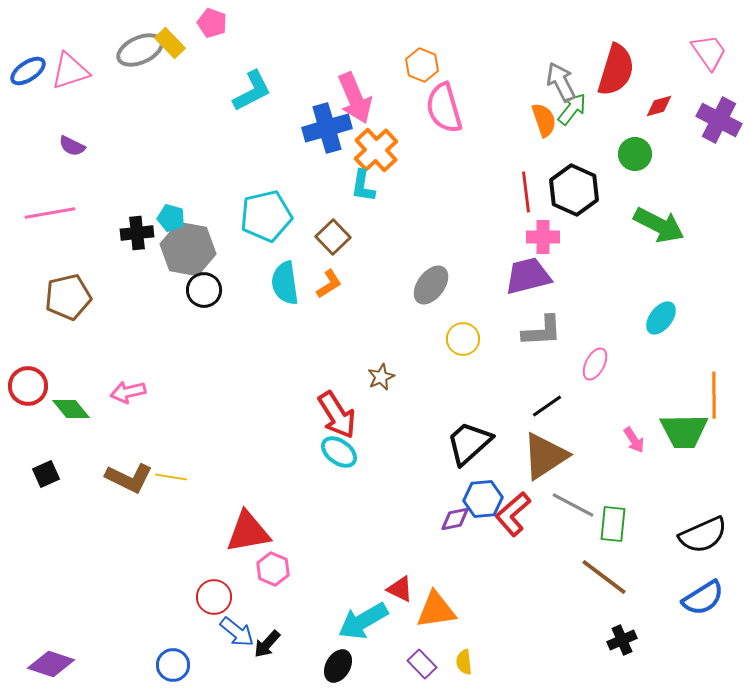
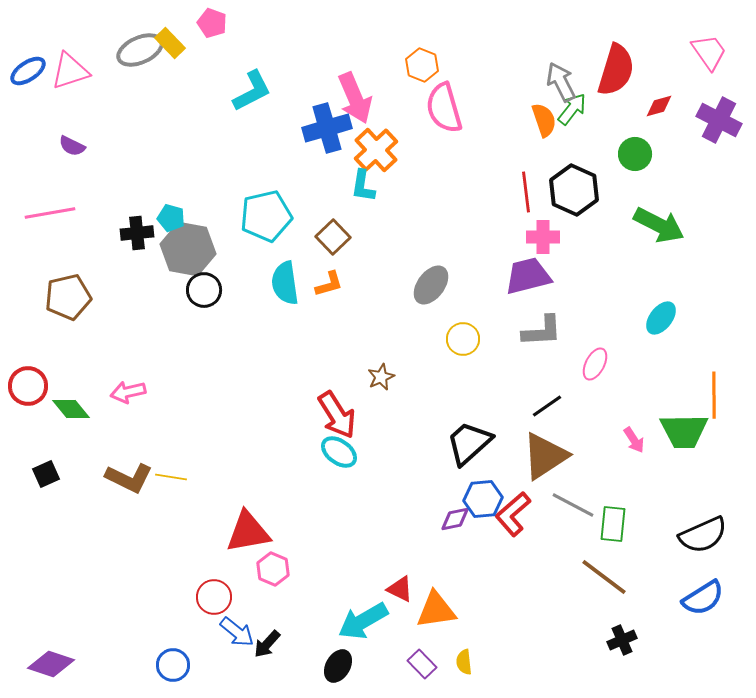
orange L-shape at (329, 284): rotated 16 degrees clockwise
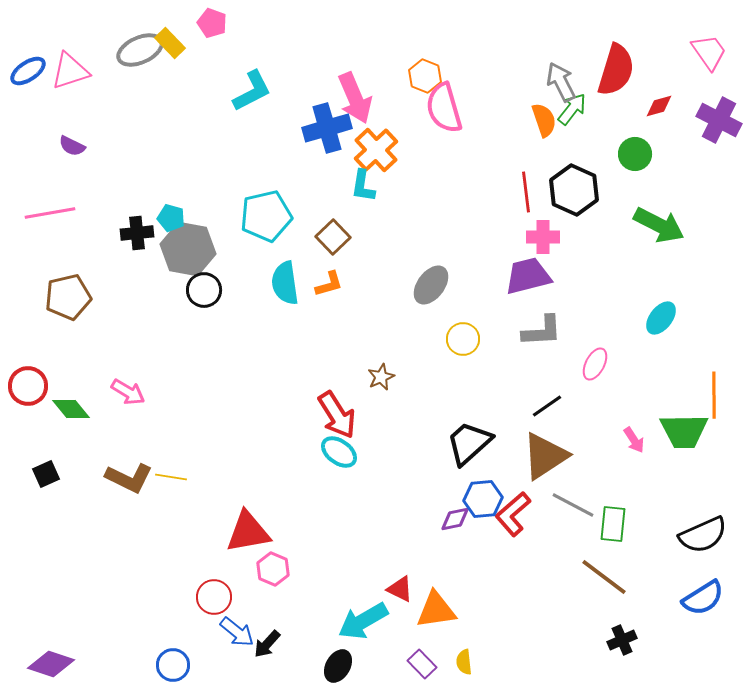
orange hexagon at (422, 65): moved 3 px right, 11 px down
pink arrow at (128, 392): rotated 136 degrees counterclockwise
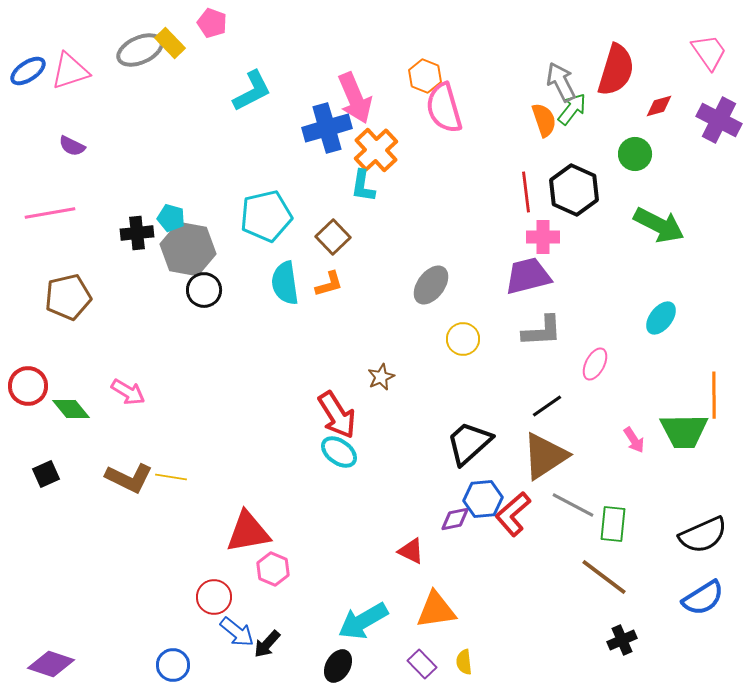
red triangle at (400, 589): moved 11 px right, 38 px up
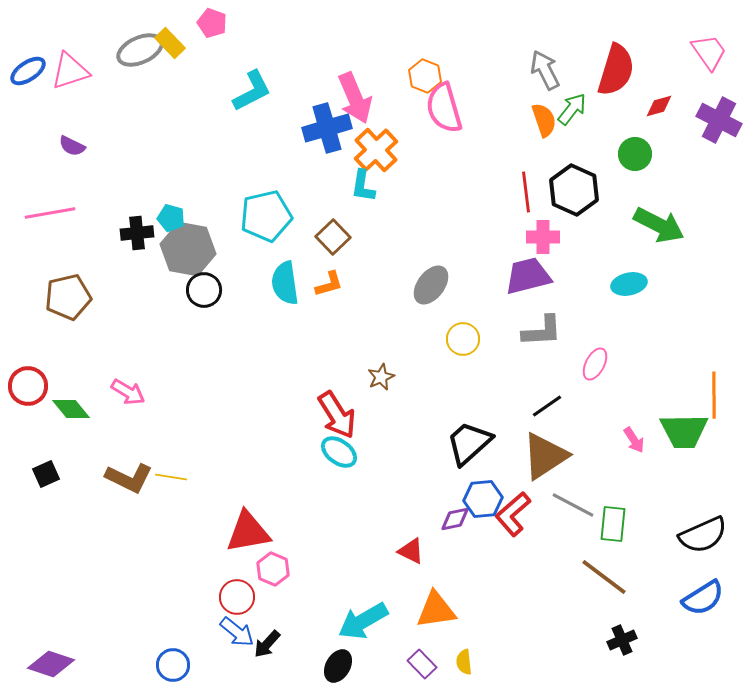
gray arrow at (561, 82): moved 16 px left, 12 px up
cyan ellipse at (661, 318): moved 32 px left, 34 px up; rotated 40 degrees clockwise
red circle at (214, 597): moved 23 px right
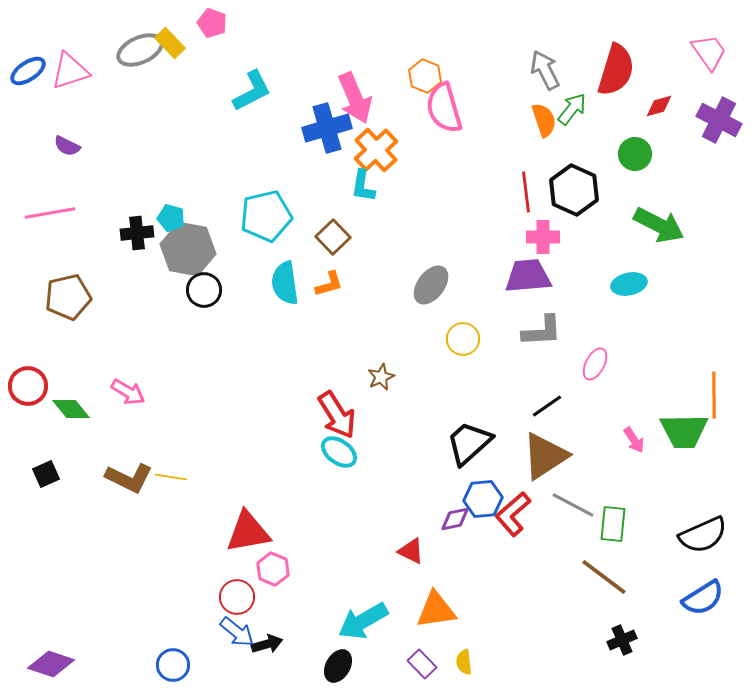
purple semicircle at (72, 146): moved 5 px left
purple trapezoid at (528, 276): rotated 9 degrees clockwise
black arrow at (267, 644): rotated 148 degrees counterclockwise
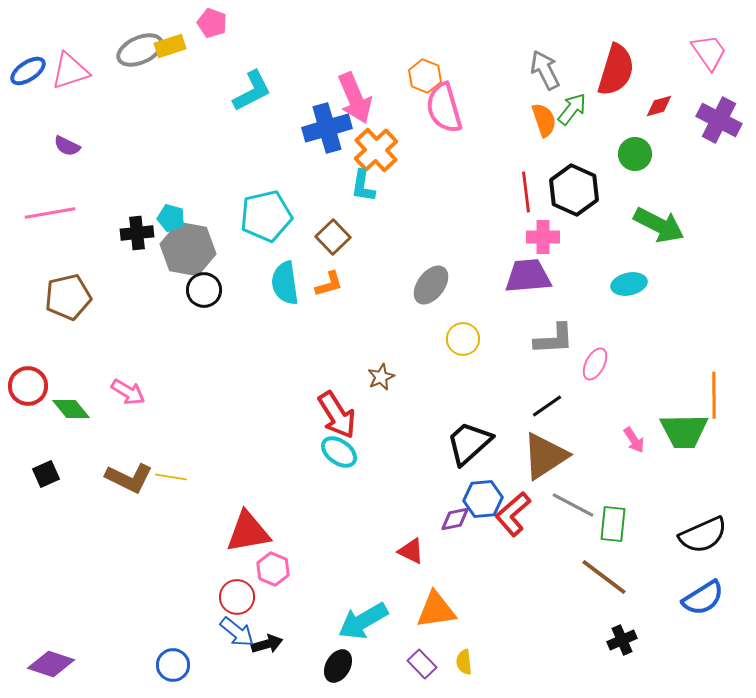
yellow rectangle at (170, 43): moved 3 px down; rotated 64 degrees counterclockwise
gray L-shape at (542, 331): moved 12 px right, 8 px down
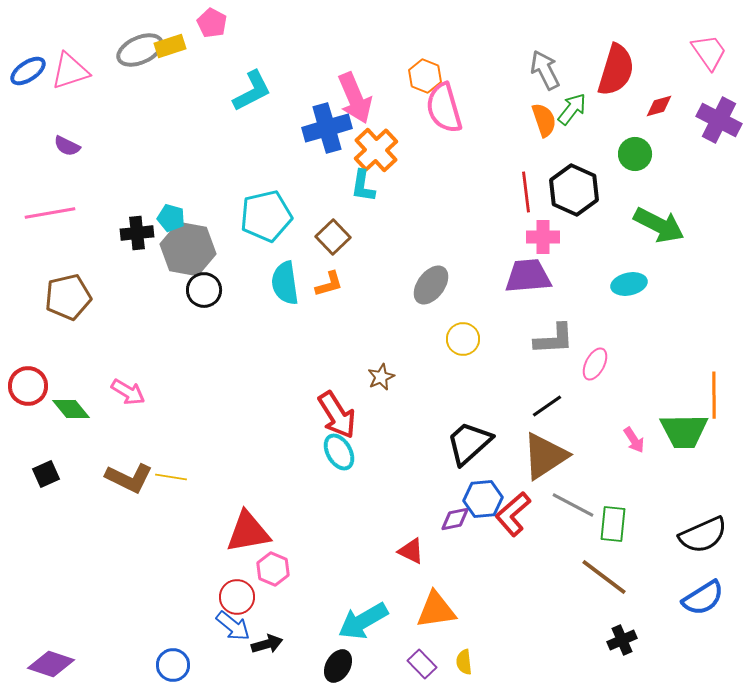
pink pentagon at (212, 23): rotated 8 degrees clockwise
cyan ellipse at (339, 452): rotated 24 degrees clockwise
blue arrow at (237, 632): moved 4 px left, 6 px up
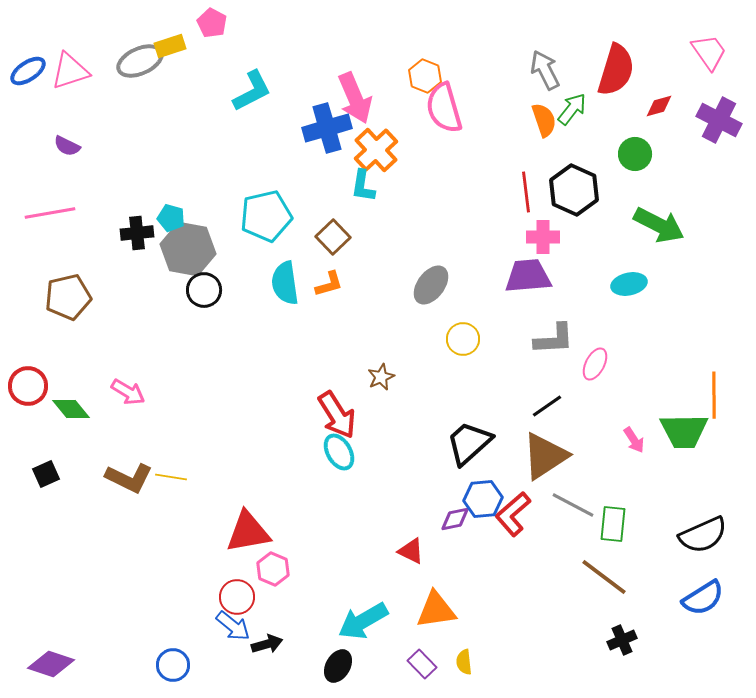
gray ellipse at (140, 50): moved 11 px down
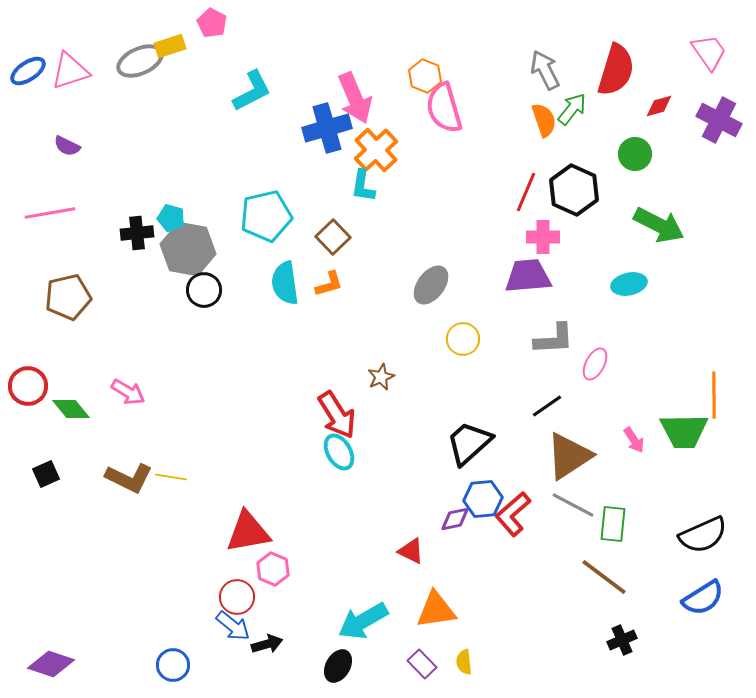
red line at (526, 192): rotated 30 degrees clockwise
brown triangle at (545, 456): moved 24 px right
